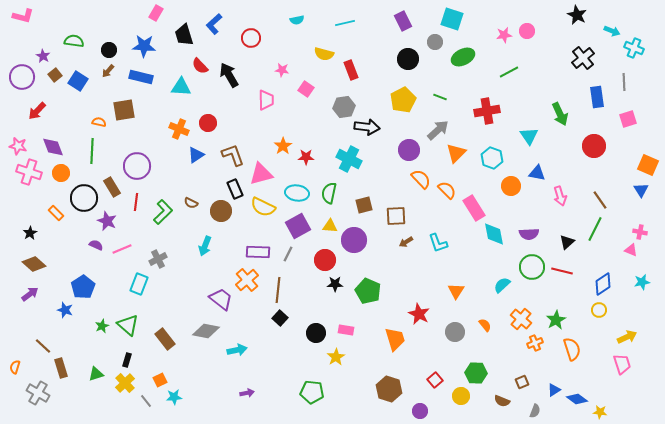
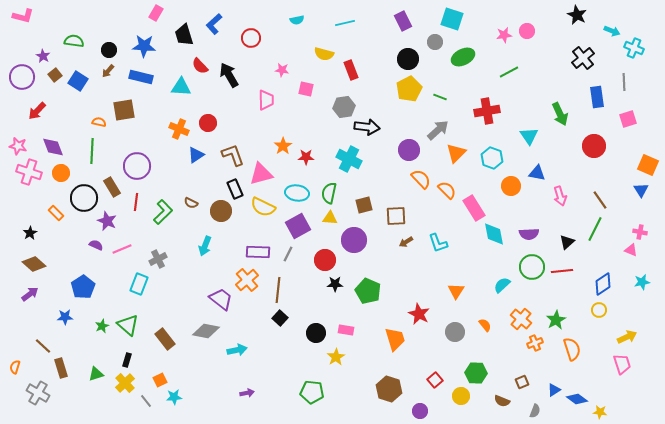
pink square at (306, 89): rotated 21 degrees counterclockwise
yellow pentagon at (403, 100): moved 6 px right, 11 px up
yellow triangle at (330, 226): moved 8 px up
red line at (562, 271): rotated 20 degrees counterclockwise
blue star at (65, 310): moved 7 px down; rotated 21 degrees counterclockwise
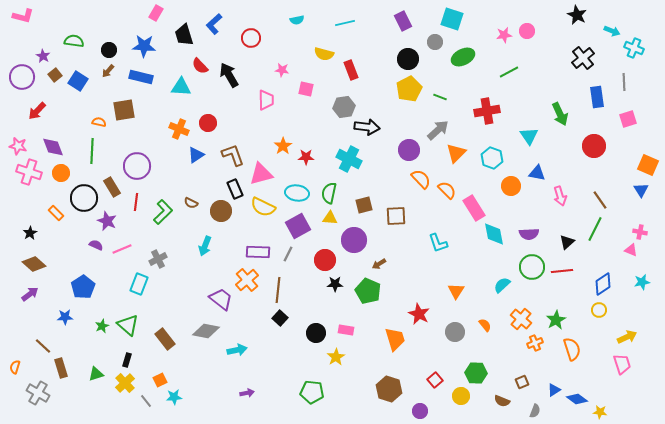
brown arrow at (406, 242): moved 27 px left, 22 px down
